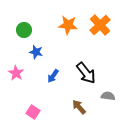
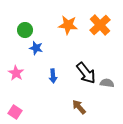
green circle: moved 1 px right
blue star: moved 4 px up
blue arrow: rotated 40 degrees counterclockwise
gray semicircle: moved 1 px left, 13 px up
pink square: moved 18 px left
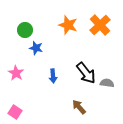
orange star: rotated 12 degrees clockwise
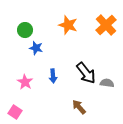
orange cross: moved 6 px right
pink star: moved 9 px right, 9 px down
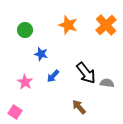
blue star: moved 5 px right, 6 px down
blue arrow: rotated 48 degrees clockwise
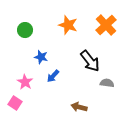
blue star: moved 3 px down
black arrow: moved 4 px right, 12 px up
brown arrow: rotated 35 degrees counterclockwise
pink square: moved 9 px up
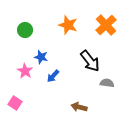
pink star: moved 11 px up
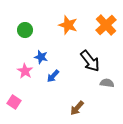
pink square: moved 1 px left, 1 px up
brown arrow: moved 2 px left, 1 px down; rotated 63 degrees counterclockwise
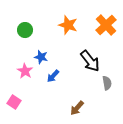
gray semicircle: rotated 72 degrees clockwise
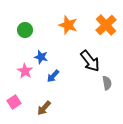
pink square: rotated 24 degrees clockwise
brown arrow: moved 33 px left
